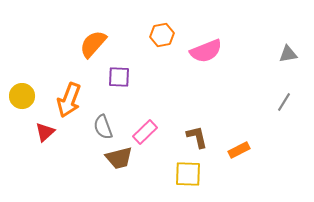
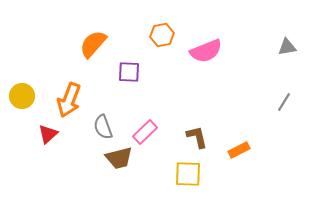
gray triangle: moved 1 px left, 7 px up
purple square: moved 10 px right, 5 px up
red triangle: moved 3 px right, 2 px down
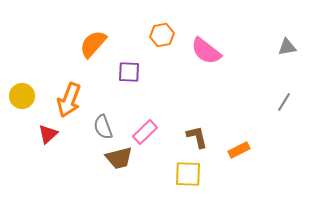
pink semicircle: rotated 60 degrees clockwise
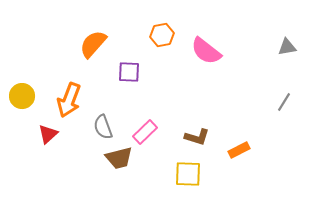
brown L-shape: rotated 120 degrees clockwise
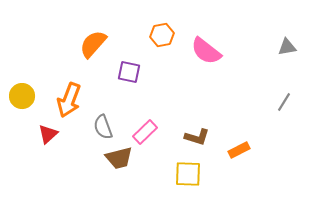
purple square: rotated 10 degrees clockwise
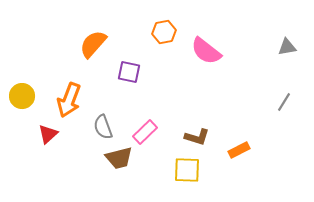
orange hexagon: moved 2 px right, 3 px up
yellow square: moved 1 px left, 4 px up
